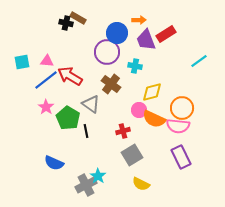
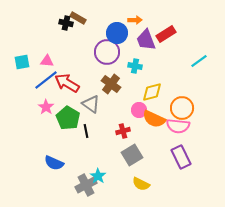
orange arrow: moved 4 px left
red arrow: moved 3 px left, 7 px down
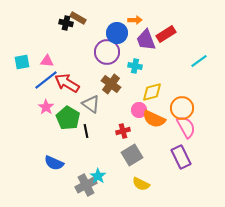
pink semicircle: moved 8 px right, 1 px down; rotated 125 degrees counterclockwise
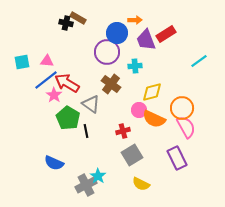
cyan cross: rotated 16 degrees counterclockwise
pink star: moved 8 px right, 12 px up
purple rectangle: moved 4 px left, 1 px down
